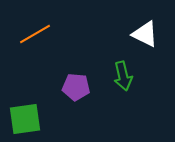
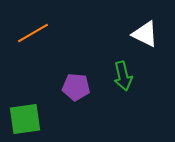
orange line: moved 2 px left, 1 px up
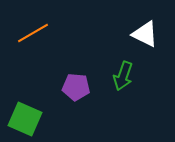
green arrow: rotated 32 degrees clockwise
green square: rotated 32 degrees clockwise
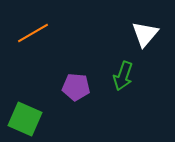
white triangle: rotated 44 degrees clockwise
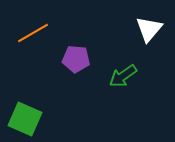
white triangle: moved 4 px right, 5 px up
green arrow: rotated 36 degrees clockwise
purple pentagon: moved 28 px up
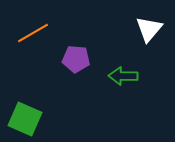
green arrow: rotated 36 degrees clockwise
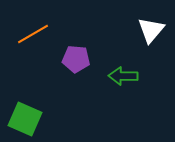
white triangle: moved 2 px right, 1 px down
orange line: moved 1 px down
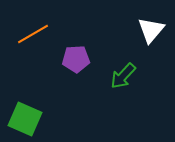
purple pentagon: rotated 8 degrees counterclockwise
green arrow: rotated 48 degrees counterclockwise
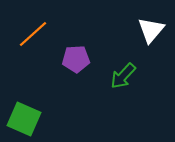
orange line: rotated 12 degrees counterclockwise
green square: moved 1 px left
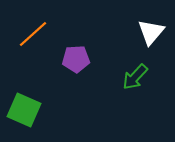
white triangle: moved 2 px down
green arrow: moved 12 px right, 1 px down
green square: moved 9 px up
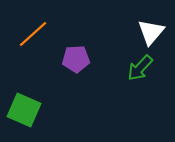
green arrow: moved 5 px right, 9 px up
